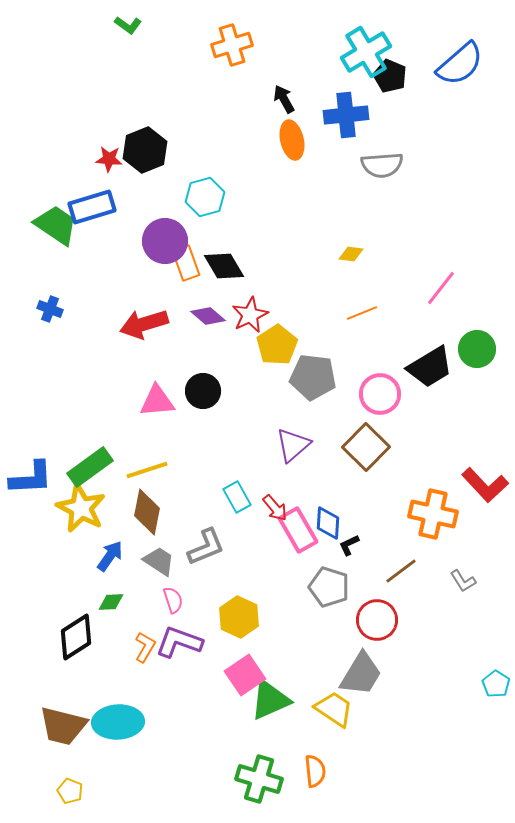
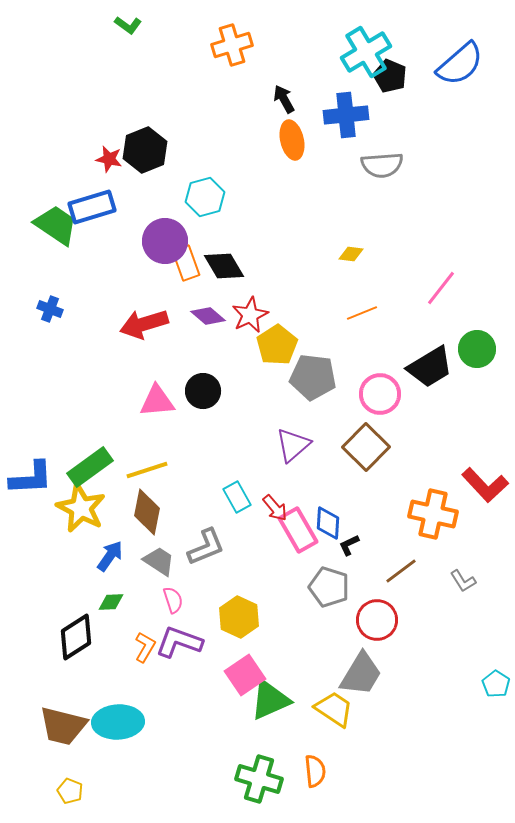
red star at (109, 159): rotated 8 degrees clockwise
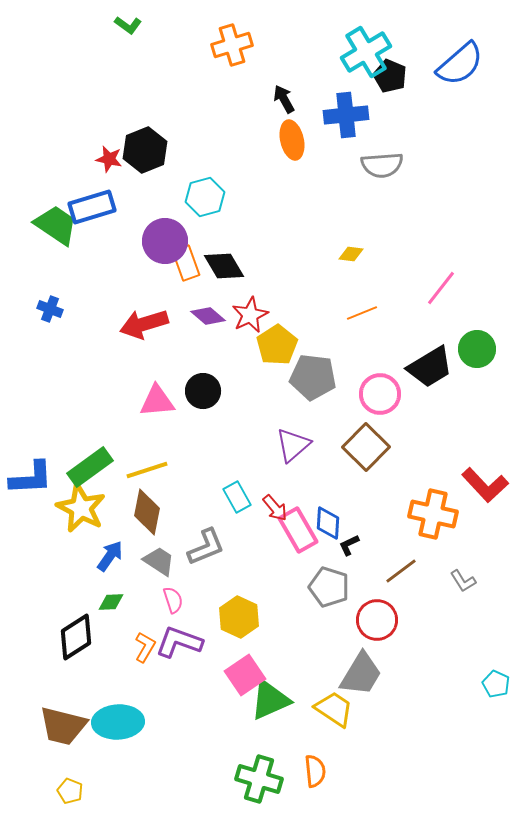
cyan pentagon at (496, 684): rotated 8 degrees counterclockwise
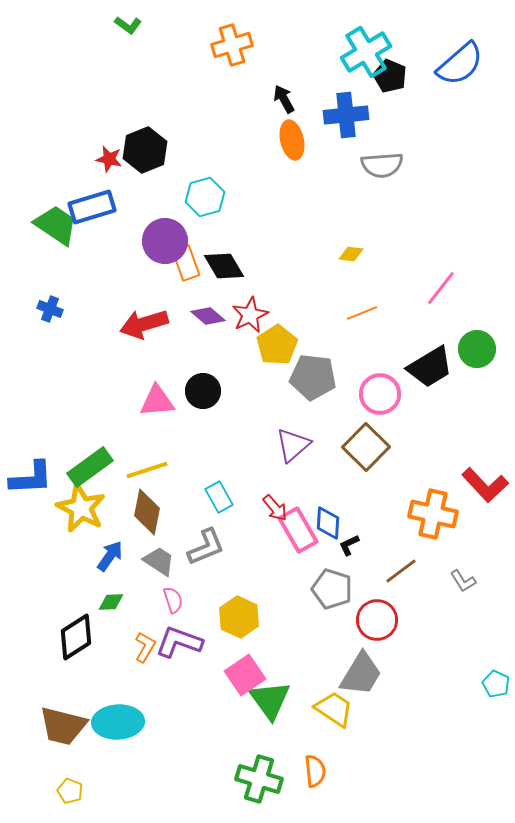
cyan rectangle at (237, 497): moved 18 px left
gray pentagon at (329, 587): moved 3 px right, 2 px down
green triangle at (270, 700): rotated 42 degrees counterclockwise
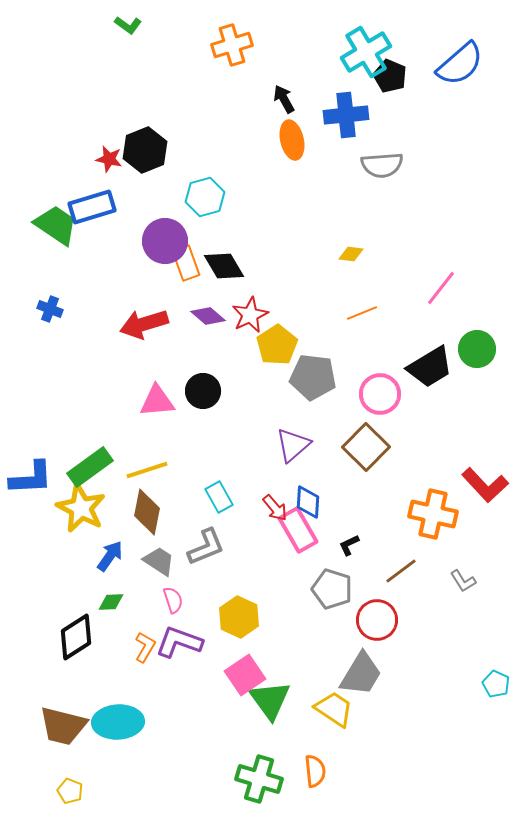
blue diamond at (328, 523): moved 20 px left, 21 px up
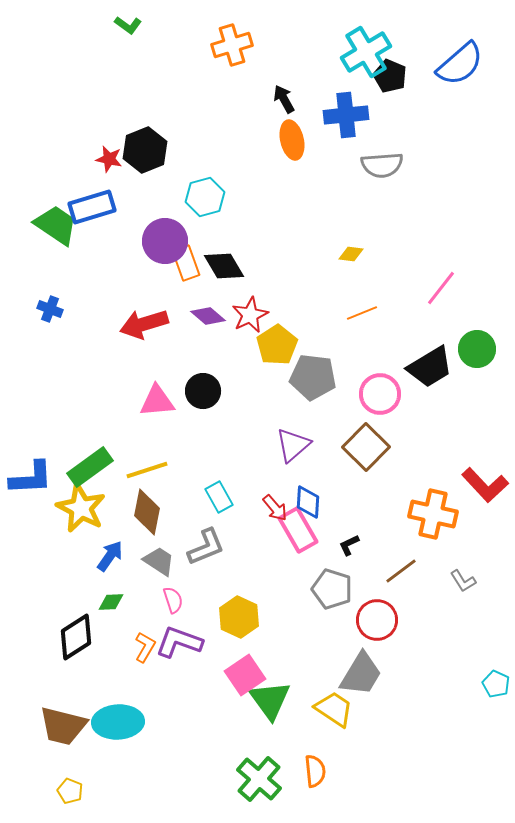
green cross at (259, 779): rotated 24 degrees clockwise
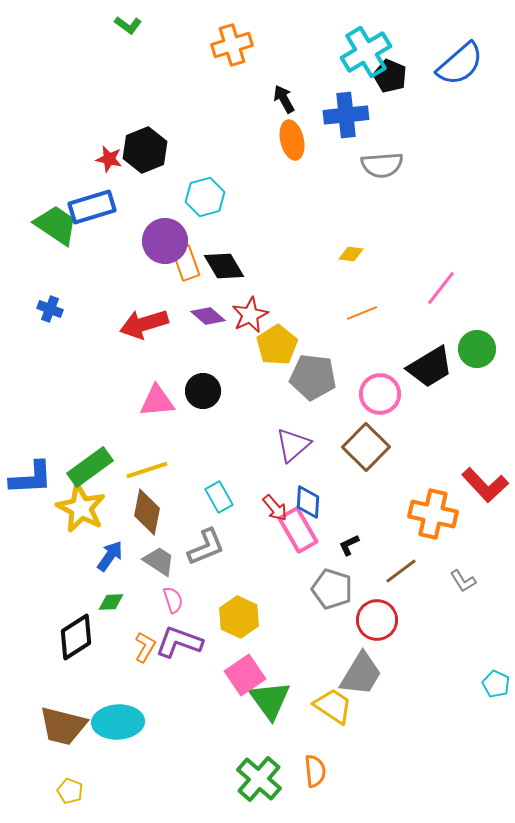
yellow trapezoid at (334, 709): moved 1 px left, 3 px up
